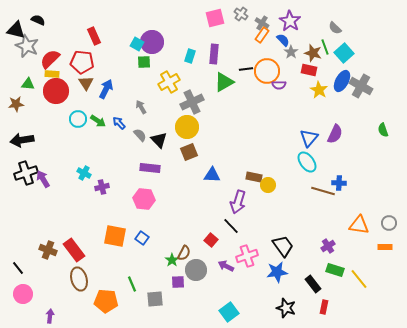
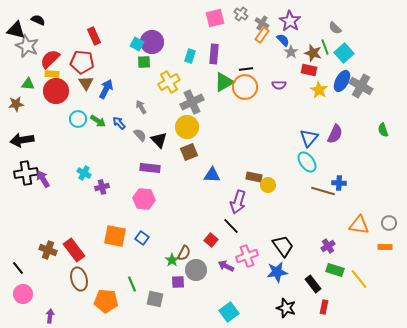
orange circle at (267, 71): moved 22 px left, 16 px down
black cross at (26, 173): rotated 10 degrees clockwise
gray square at (155, 299): rotated 18 degrees clockwise
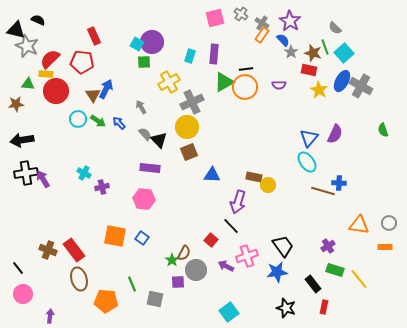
yellow rectangle at (52, 74): moved 6 px left
brown triangle at (86, 83): moved 7 px right, 12 px down
gray semicircle at (140, 135): moved 5 px right, 1 px up
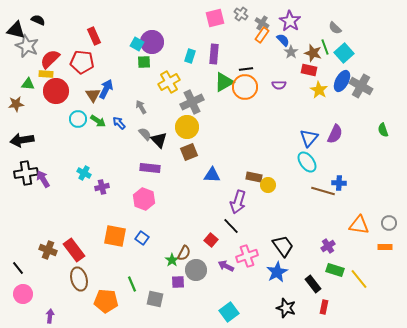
pink hexagon at (144, 199): rotated 15 degrees clockwise
blue star at (277, 272): rotated 20 degrees counterclockwise
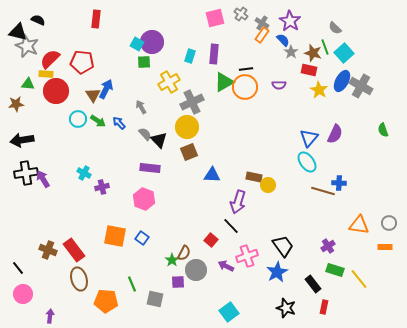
black triangle at (16, 30): moved 2 px right, 2 px down
red rectangle at (94, 36): moved 2 px right, 17 px up; rotated 30 degrees clockwise
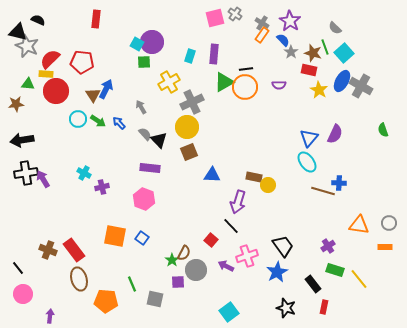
gray cross at (241, 14): moved 6 px left
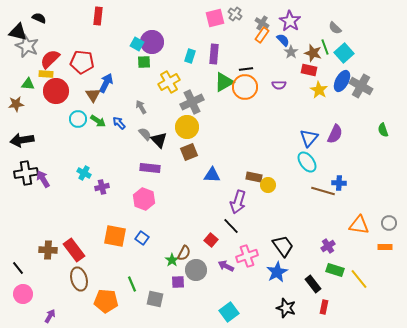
red rectangle at (96, 19): moved 2 px right, 3 px up
black semicircle at (38, 20): moved 1 px right, 2 px up
blue arrow at (106, 89): moved 6 px up
brown cross at (48, 250): rotated 18 degrees counterclockwise
purple arrow at (50, 316): rotated 24 degrees clockwise
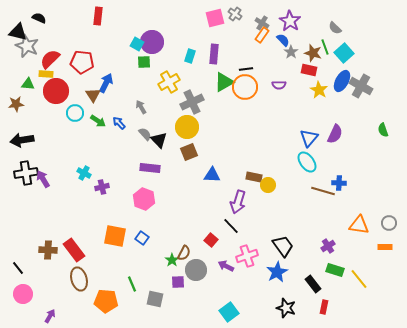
cyan circle at (78, 119): moved 3 px left, 6 px up
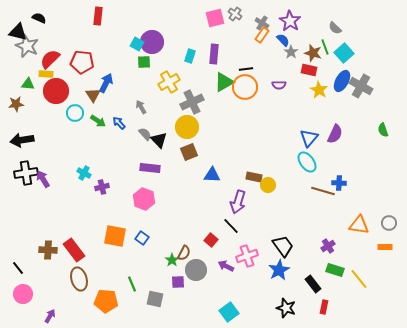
blue star at (277, 272): moved 2 px right, 2 px up
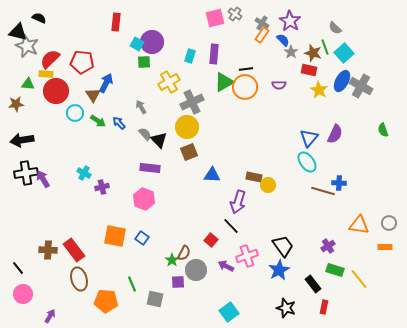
red rectangle at (98, 16): moved 18 px right, 6 px down
